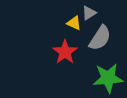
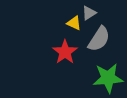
gray semicircle: moved 1 px left, 1 px down
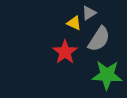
green star: moved 1 px left, 3 px up; rotated 8 degrees clockwise
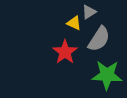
gray triangle: moved 1 px up
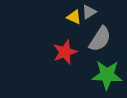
yellow triangle: moved 6 px up
gray semicircle: moved 1 px right
red star: rotated 15 degrees clockwise
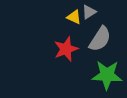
red star: moved 1 px right, 3 px up
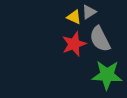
gray semicircle: rotated 120 degrees clockwise
red star: moved 8 px right, 5 px up
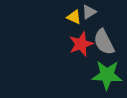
gray semicircle: moved 4 px right, 3 px down
red star: moved 7 px right
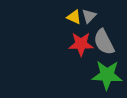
gray triangle: moved 4 px down; rotated 14 degrees counterclockwise
red star: rotated 20 degrees clockwise
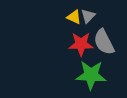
gray triangle: moved 1 px left
green star: moved 16 px left
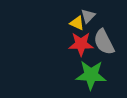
yellow triangle: moved 3 px right, 6 px down
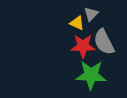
gray triangle: moved 3 px right, 2 px up
red star: moved 2 px right, 2 px down
